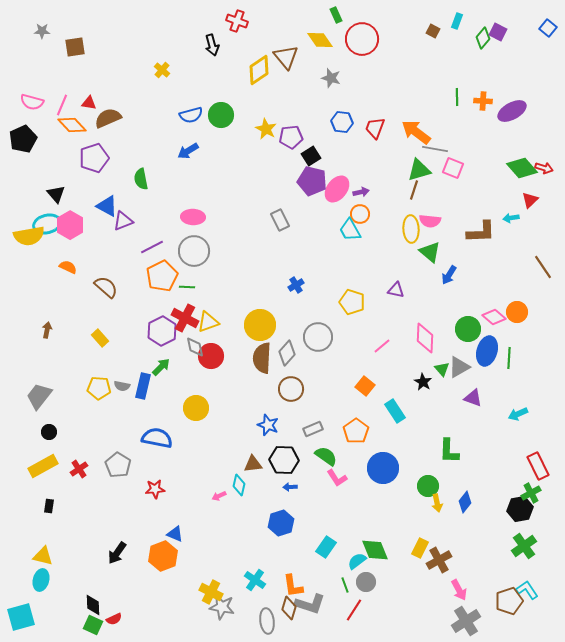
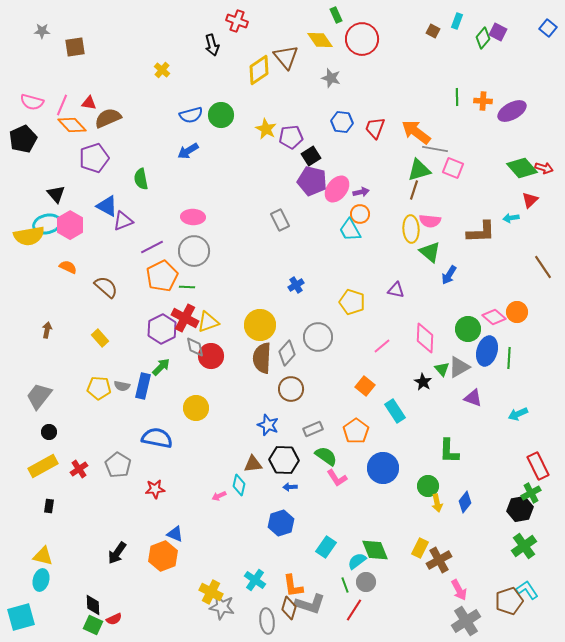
purple hexagon at (162, 331): moved 2 px up
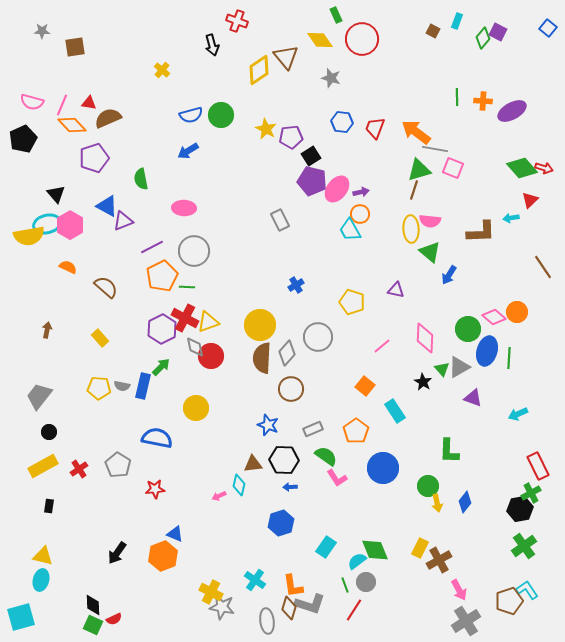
pink ellipse at (193, 217): moved 9 px left, 9 px up
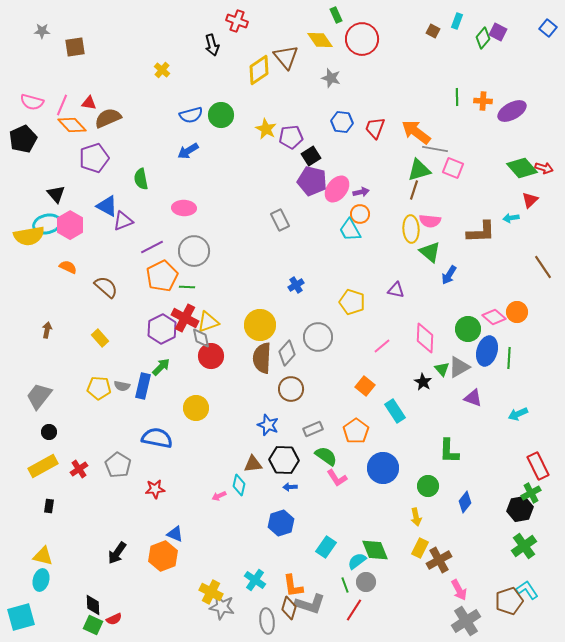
gray diamond at (195, 347): moved 6 px right, 9 px up
yellow arrow at (437, 503): moved 21 px left, 14 px down
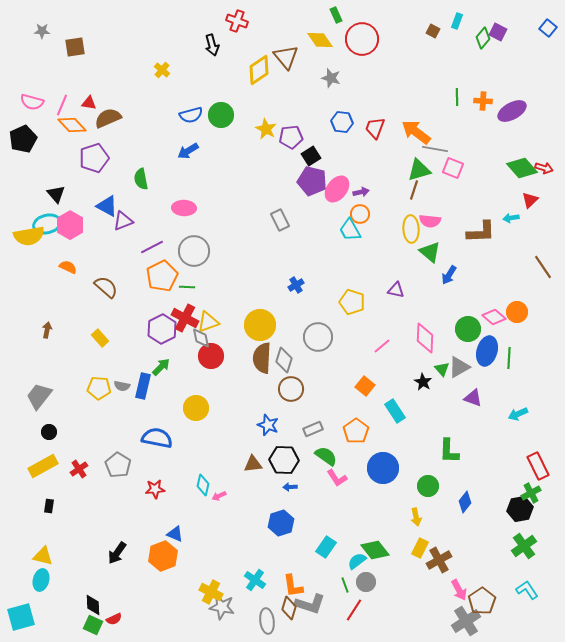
gray diamond at (287, 353): moved 3 px left, 7 px down; rotated 25 degrees counterclockwise
cyan diamond at (239, 485): moved 36 px left
green diamond at (375, 550): rotated 16 degrees counterclockwise
brown pentagon at (509, 601): moved 27 px left; rotated 16 degrees counterclockwise
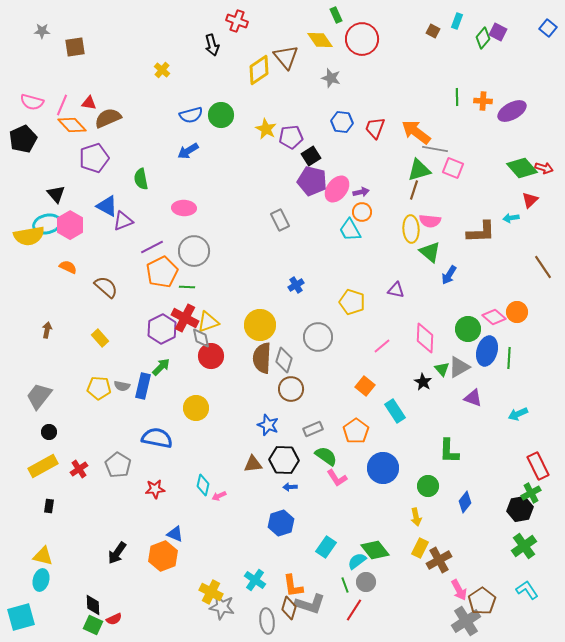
orange circle at (360, 214): moved 2 px right, 2 px up
orange pentagon at (162, 276): moved 4 px up
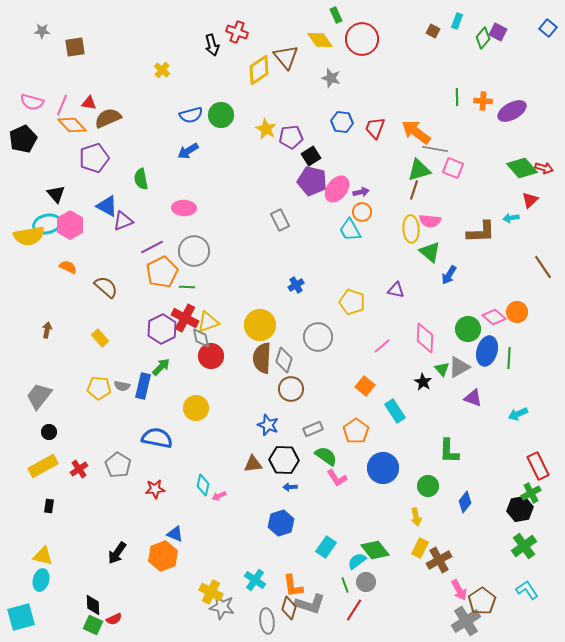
red cross at (237, 21): moved 11 px down
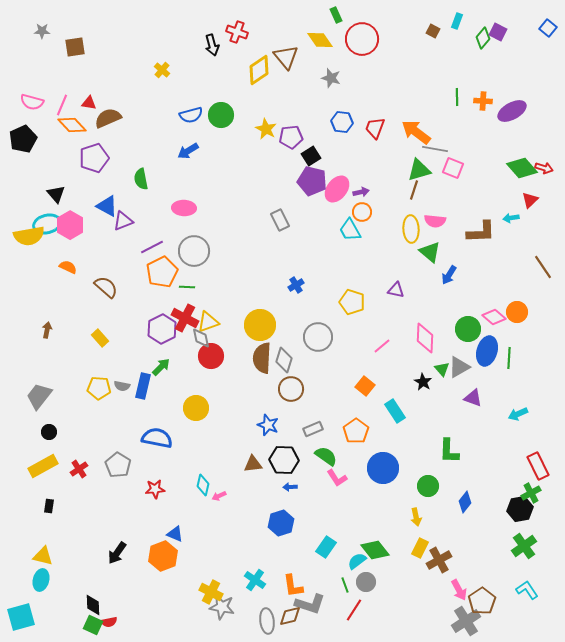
pink semicircle at (430, 221): moved 5 px right
brown diamond at (289, 608): moved 1 px right, 8 px down; rotated 60 degrees clockwise
red semicircle at (114, 619): moved 5 px left, 3 px down; rotated 14 degrees clockwise
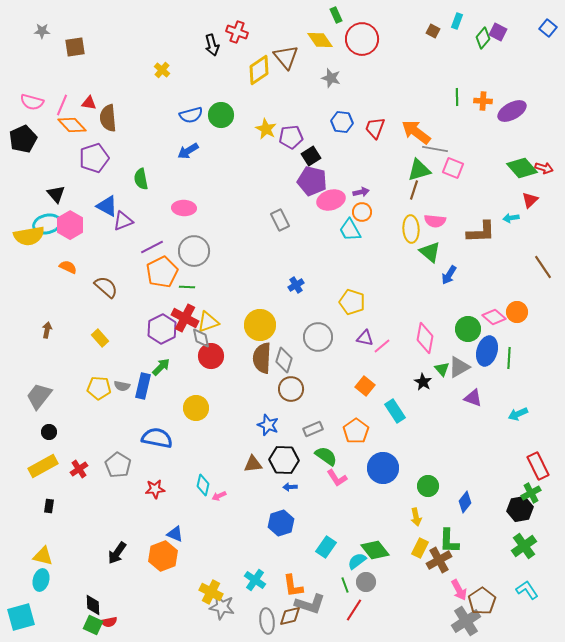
brown semicircle at (108, 118): rotated 72 degrees counterclockwise
pink ellipse at (337, 189): moved 6 px left, 11 px down; rotated 36 degrees clockwise
purple triangle at (396, 290): moved 31 px left, 48 px down
pink diamond at (425, 338): rotated 8 degrees clockwise
green L-shape at (449, 451): moved 90 px down
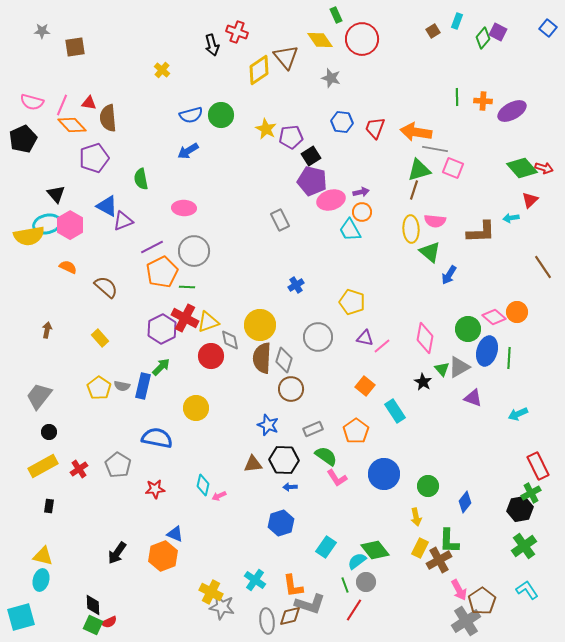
brown square at (433, 31): rotated 32 degrees clockwise
orange arrow at (416, 132): rotated 28 degrees counterclockwise
gray diamond at (201, 338): moved 29 px right, 2 px down
yellow pentagon at (99, 388): rotated 30 degrees clockwise
blue circle at (383, 468): moved 1 px right, 6 px down
red semicircle at (109, 622): rotated 14 degrees counterclockwise
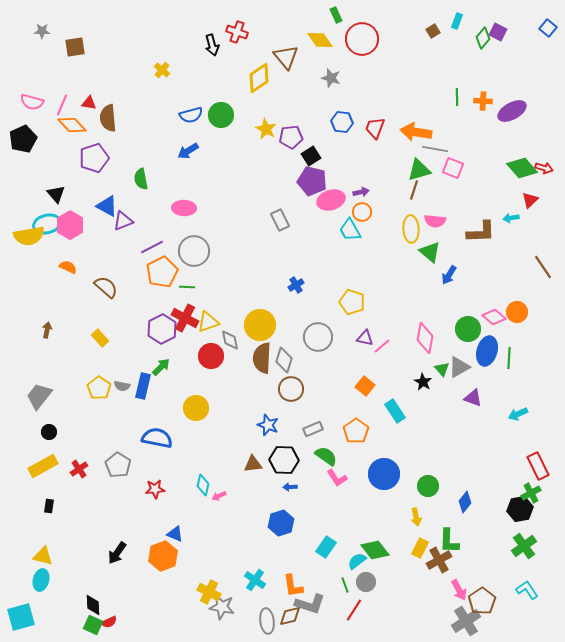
yellow diamond at (259, 70): moved 8 px down
yellow cross at (211, 592): moved 2 px left
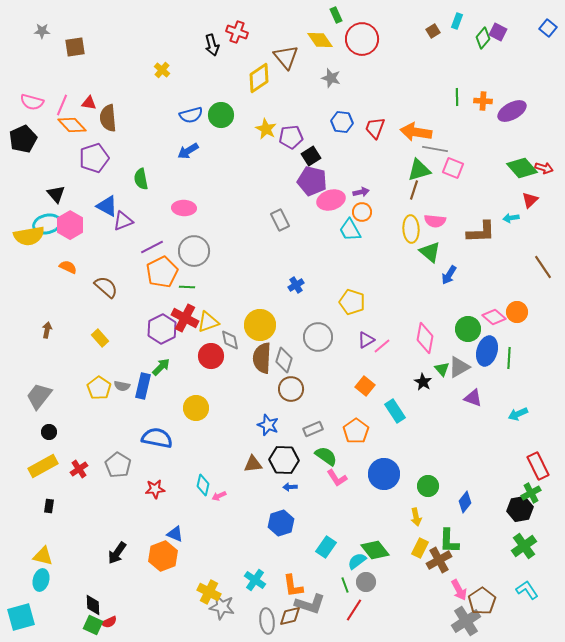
purple triangle at (365, 338): moved 1 px right, 2 px down; rotated 42 degrees counterclockwise
